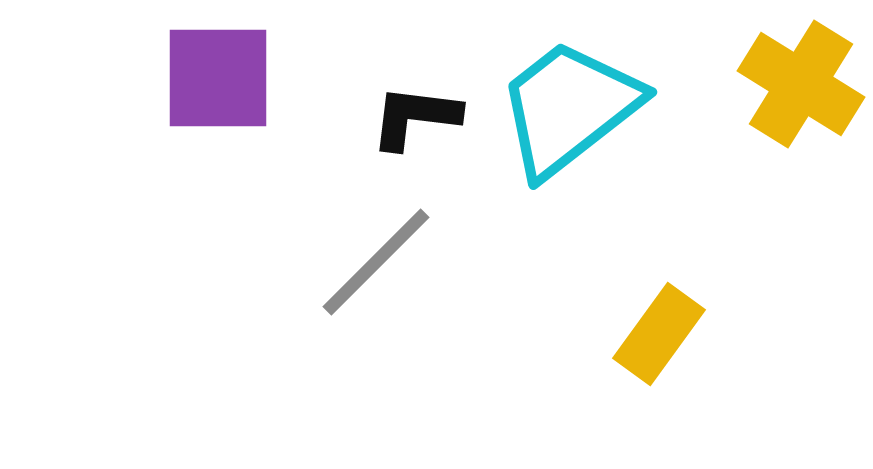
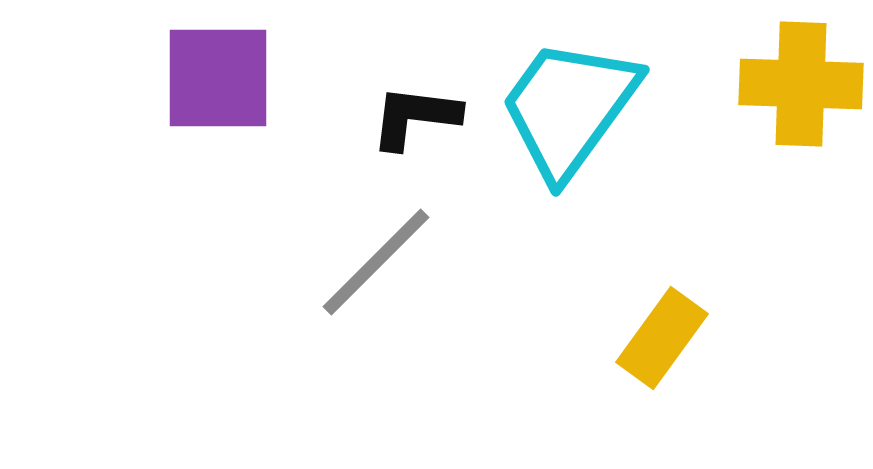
yellow cross: rotated 30 degrees counterclockwise
cyan trapezoid: rotated 16 degrees counterclockwise
yellow rectangle: moved 3 px right, 4 px down
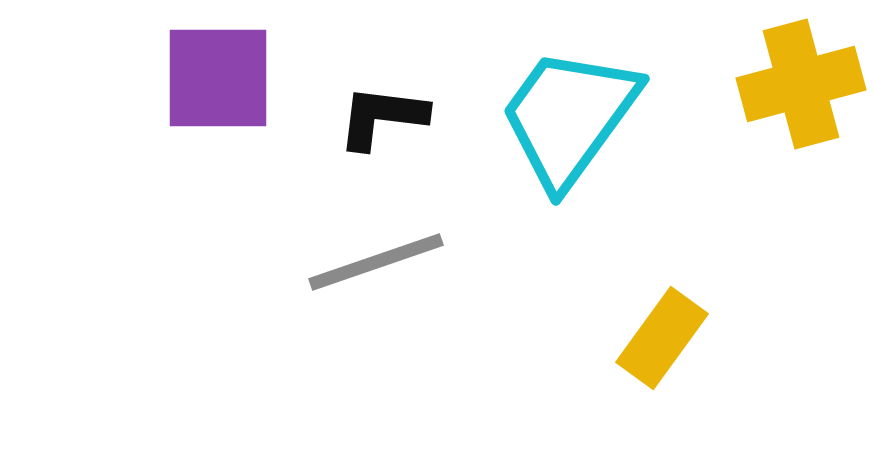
yellow cross: rotated 17 degrees counterclockwise
cyan trapezoid: moved 9 px down
black L-shape: moved 33 px left
gray line: rotated 26 degrees clockwise
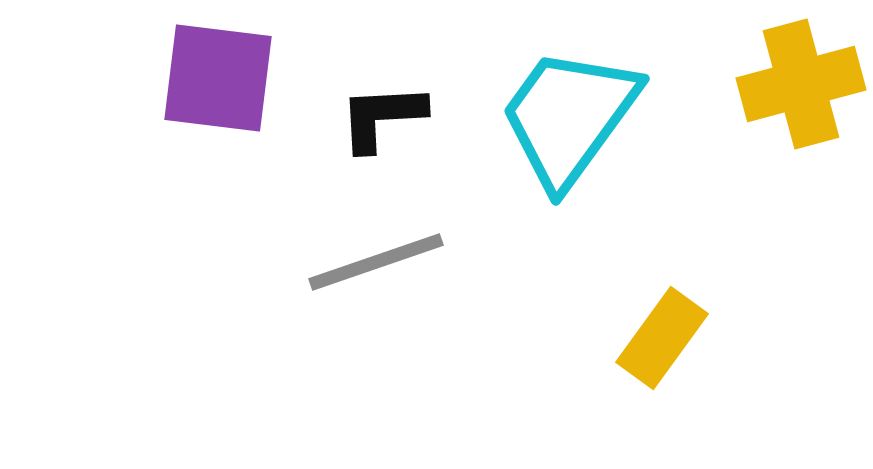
purple square: rotated 7 degrees clockwise
black L-shape: rotated 10 degrees counterclockwise
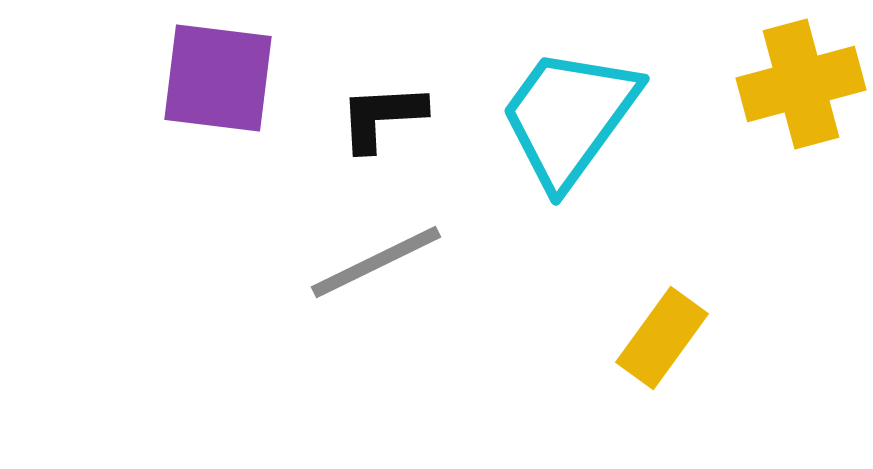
gray line: rotated 7 degrees counterclockwise
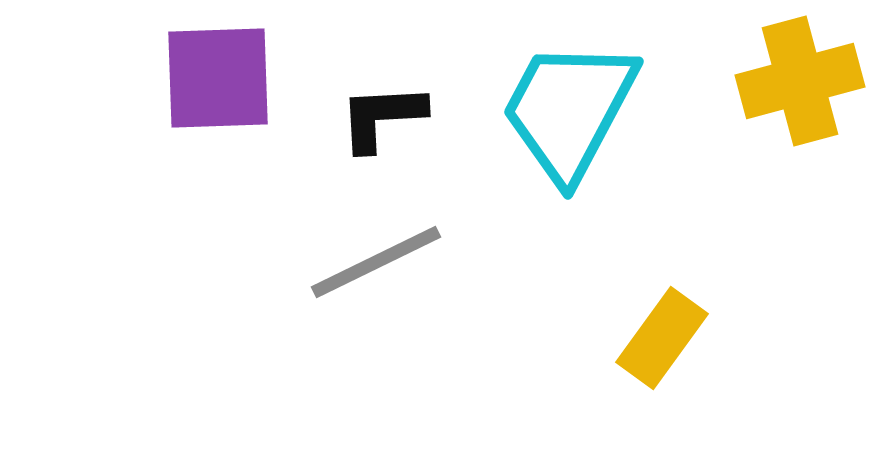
purple square: rotated 9 degrees counterclockwise
yellow cross: moved 1 px left, 3 px up
cyan trapezoid: moved 7 px up; rotated 8 degrees counterclockwise
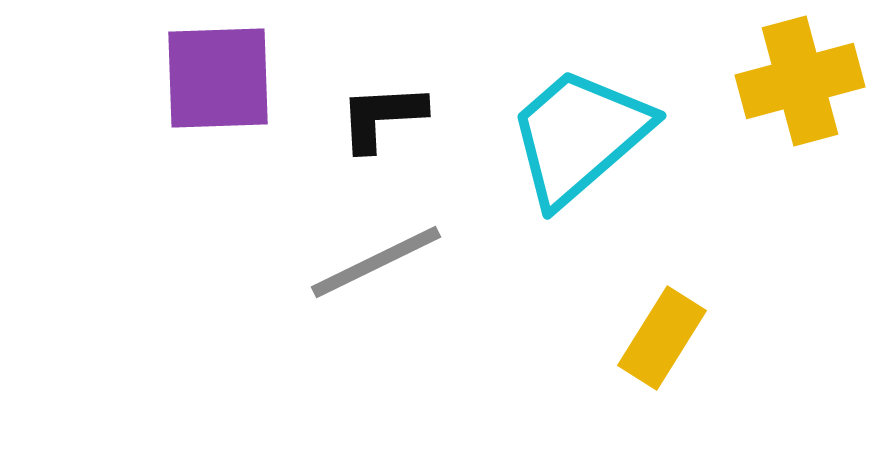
cyan trapezoid: moved 10 px right, 26 px down; rotated 21 degrees clockwise
yellow rectangle: rotated 4 degrees counterclockwise
